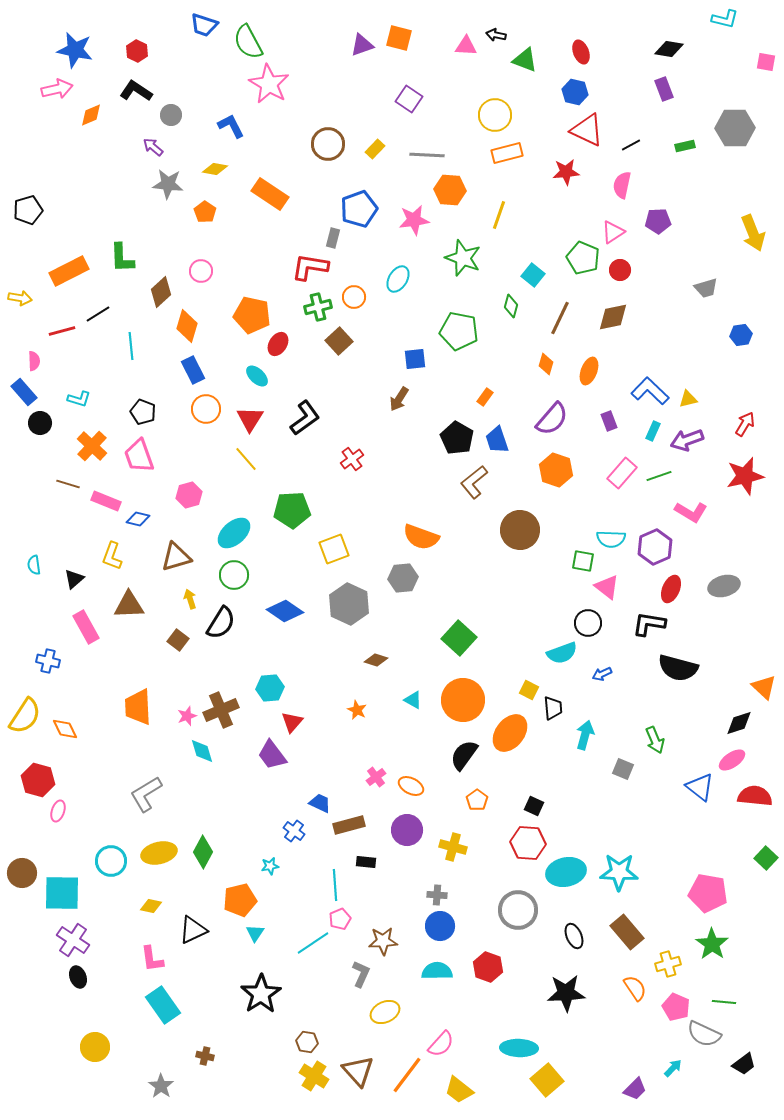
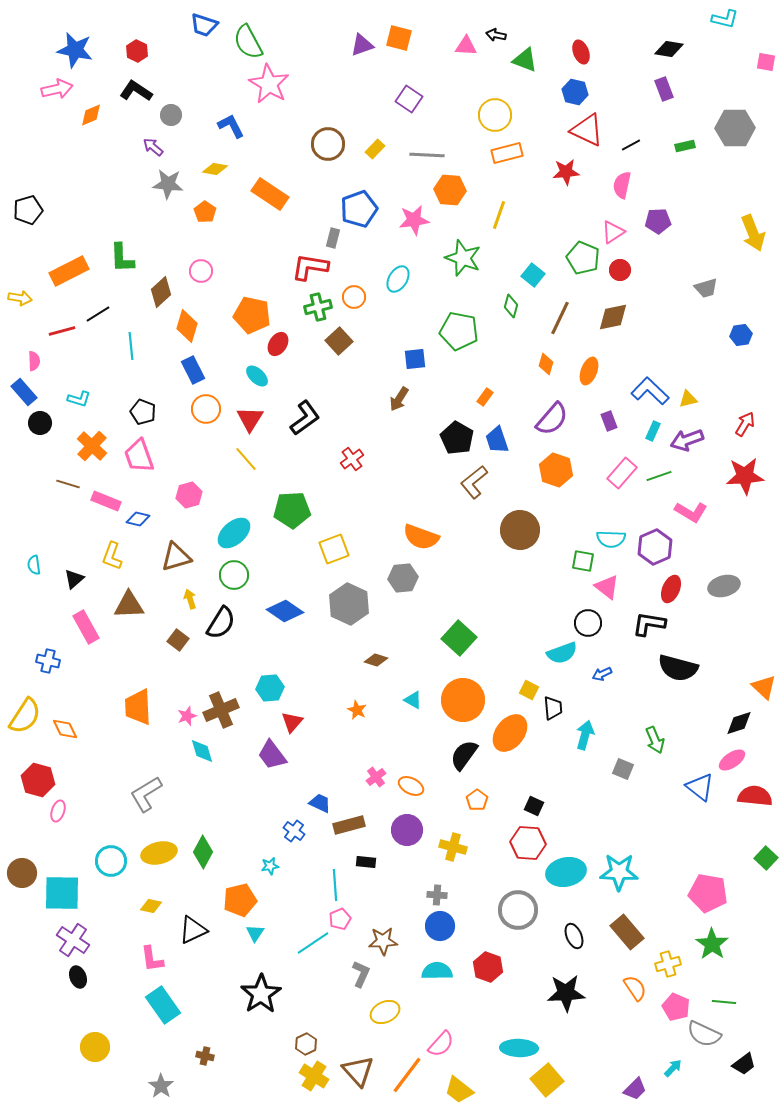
red star at (745, 476): rotated 9 degrees clockwise
brown hexagon at (307, 1042): moved 1 px left, 2 px down; rotated 25 degrees clockwise
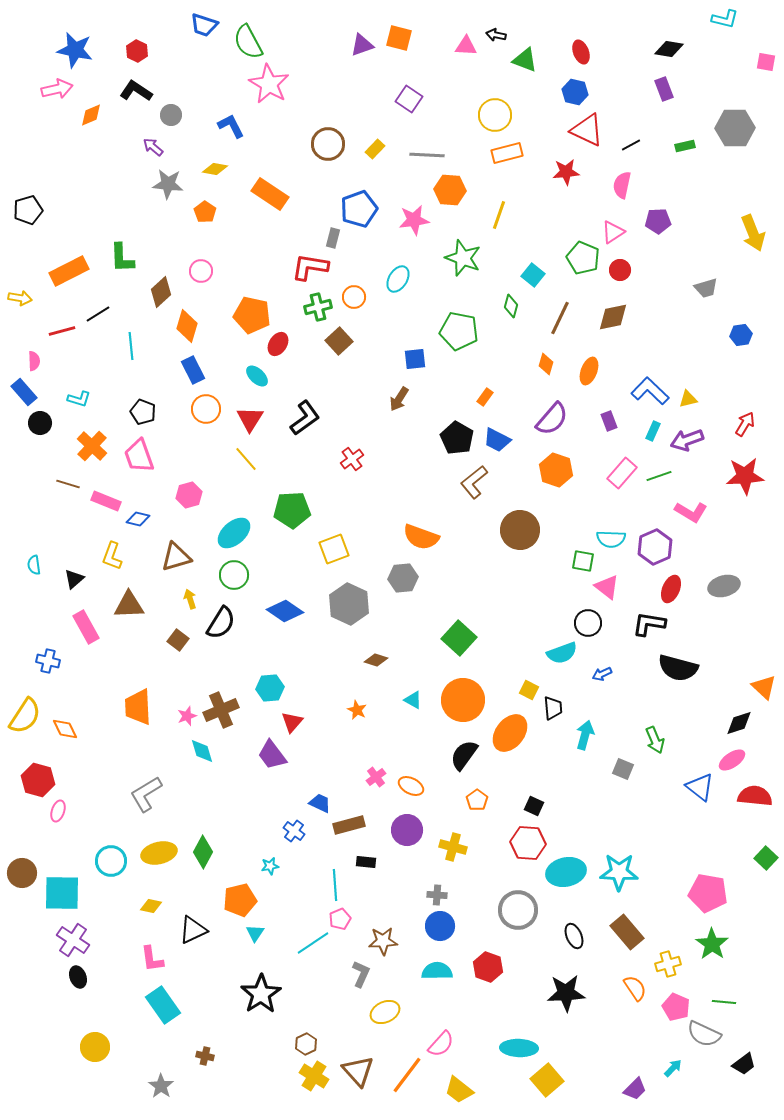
blue trapezoid at (497, 440): rotated 44 degrees counterclockwise
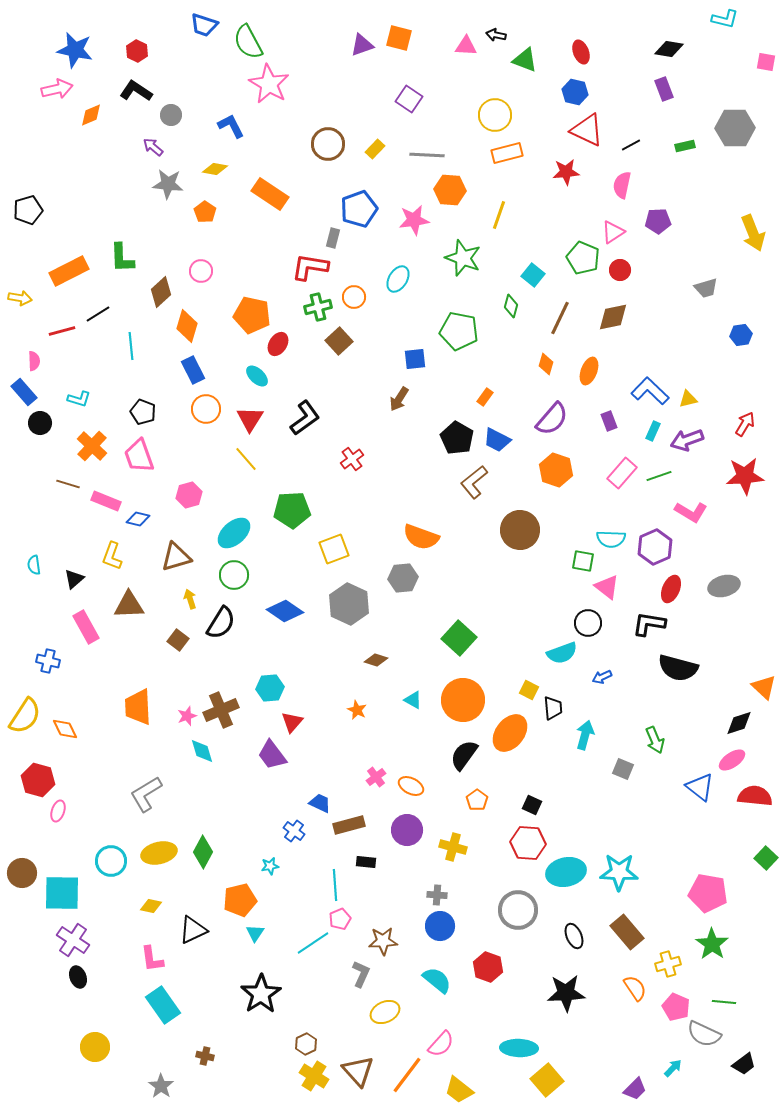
blue arrow at (602, 674): moved 3 px down
black square at (534, 806): moved 2 px left, 1 px up
cyan semicircle at (437, 971): moved 9 px down; rotated 40 degrees clockwise
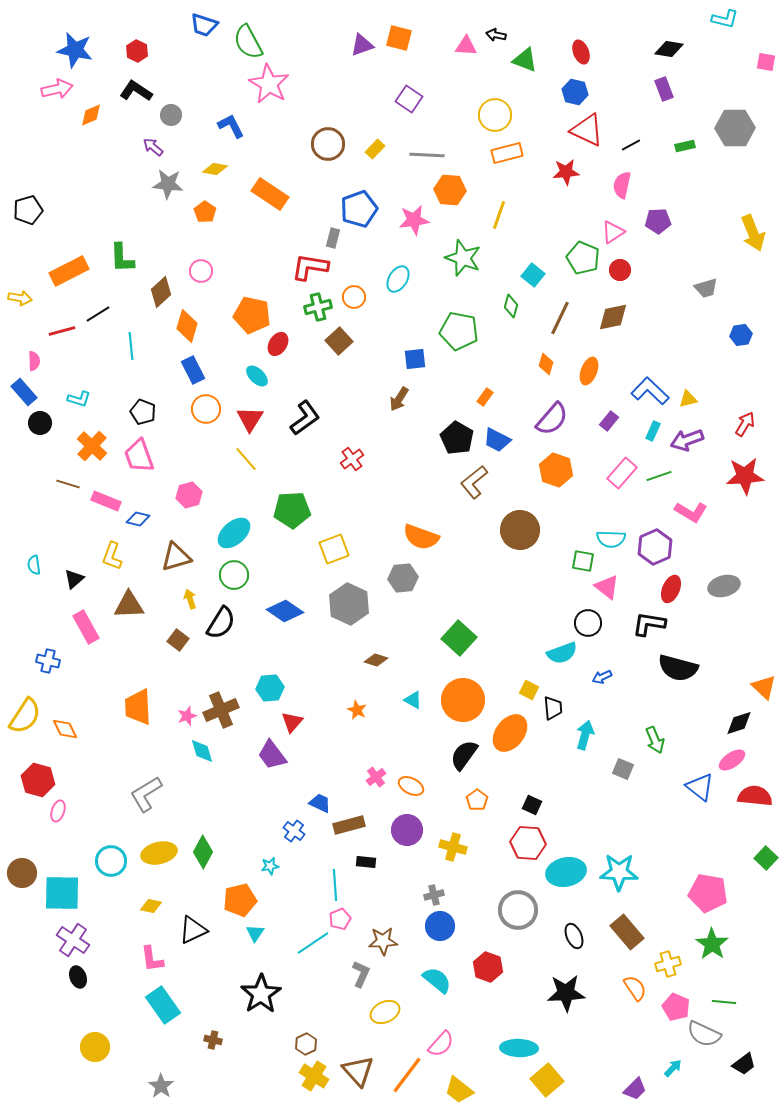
purple rectangle at (609, 421): rotated 60 degrees clockwise
gray cross at (437, 895): moved 3 px left; rotated 18 degrees counterclockwise
brown cross at (205, 1056): moved 8 px right, 16 px up
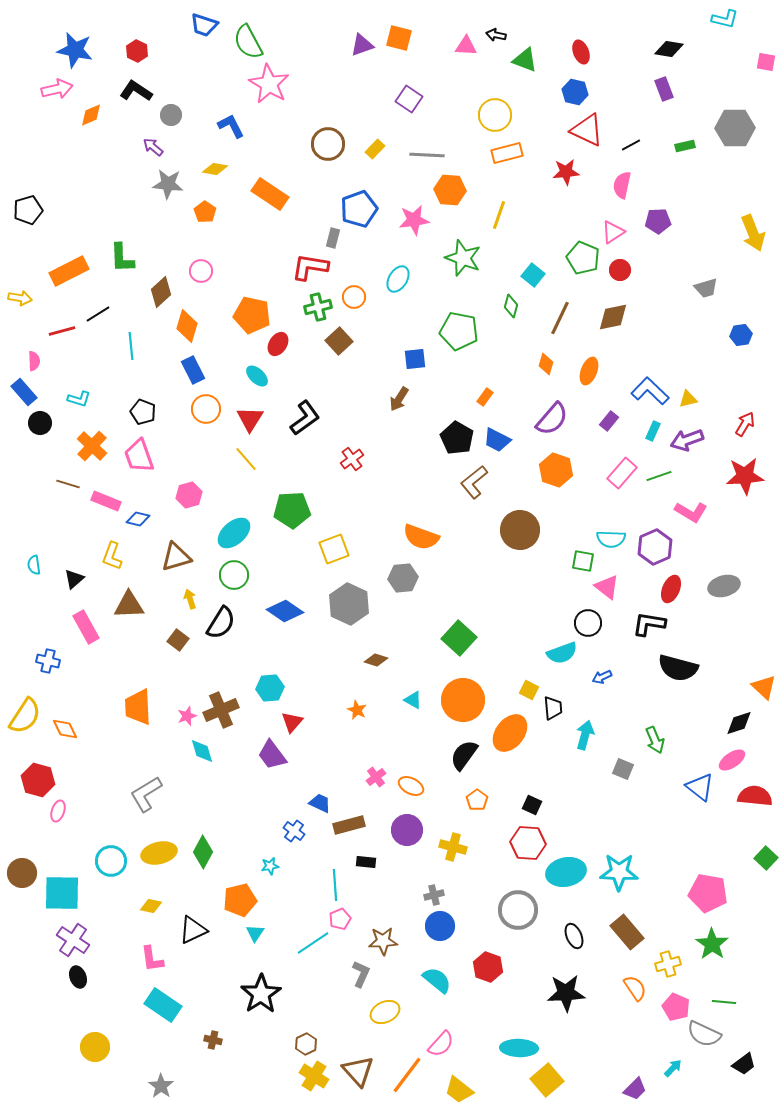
cyan rectangle at (163, 1005): rotated 21 degrees counterclockwise
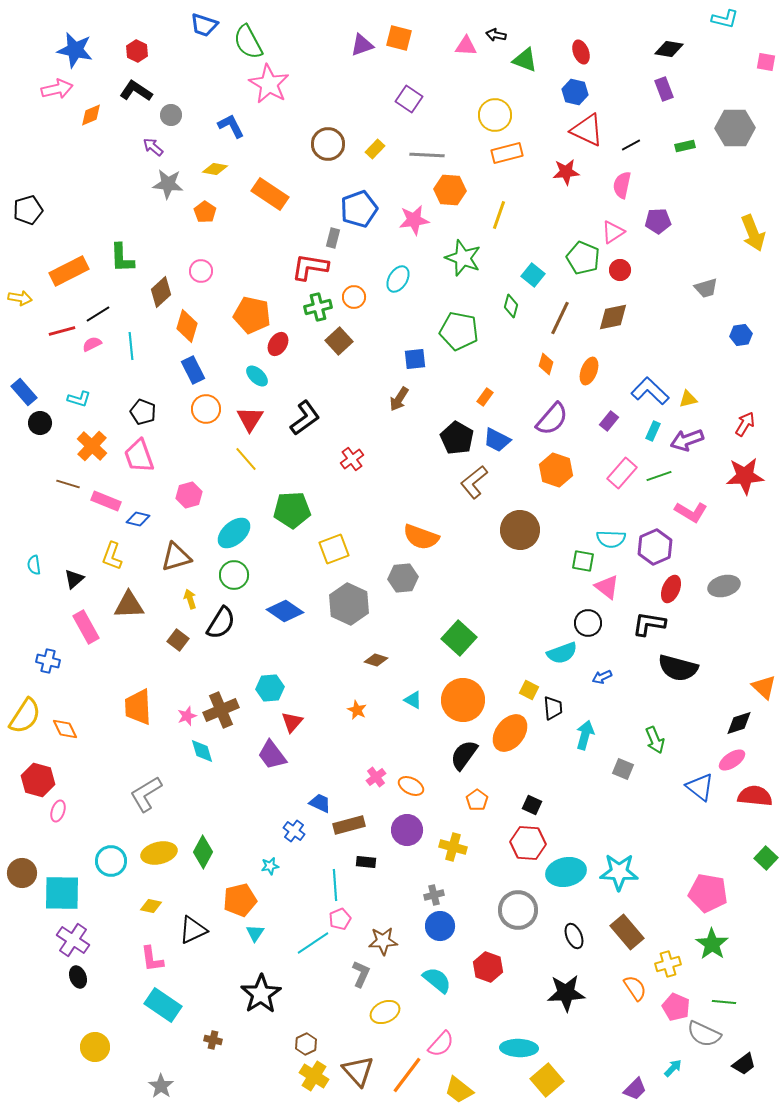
pink semicircle at (34, 361): moved 58 px right, 17 px up; rotated 114 degrees counterclockwise
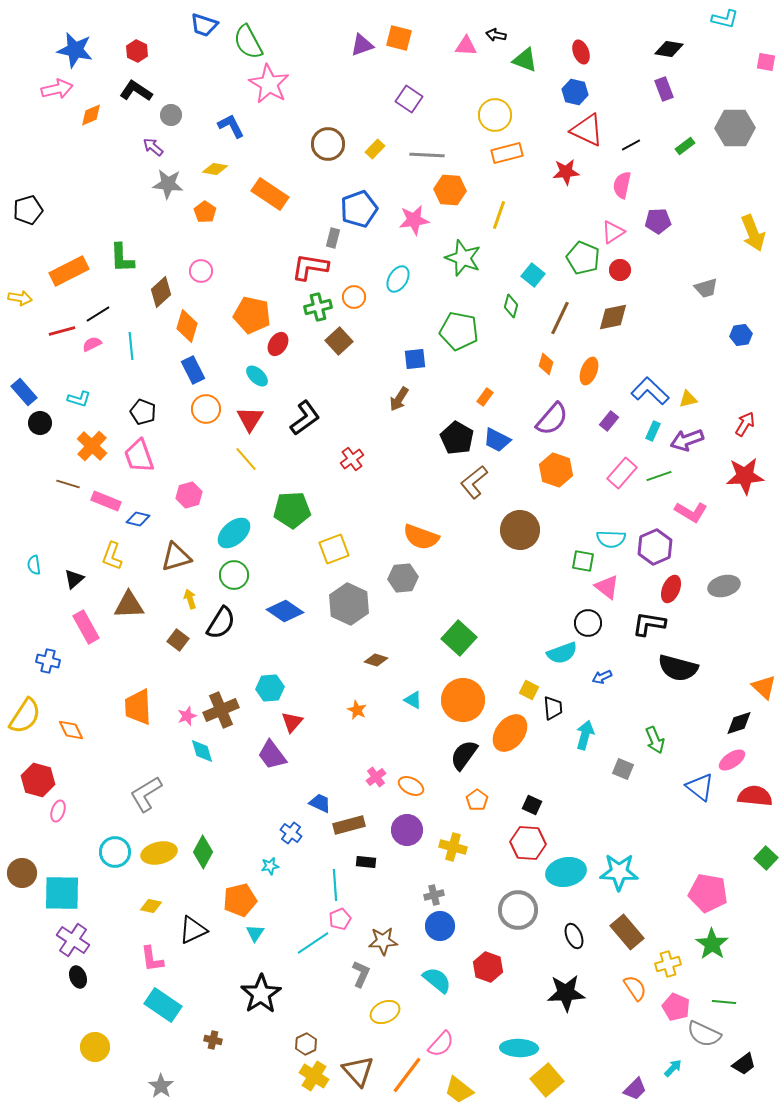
green rectangle at (685, 146): rotated 24 degrees counterclockwise
orange diamond at (65, 729): moved 6 px right, 1 px down
blue cross at (294, 831): moved 3 px left, 2 px down
cyan circle at (111, 861): moved 4 px right, 9 px up
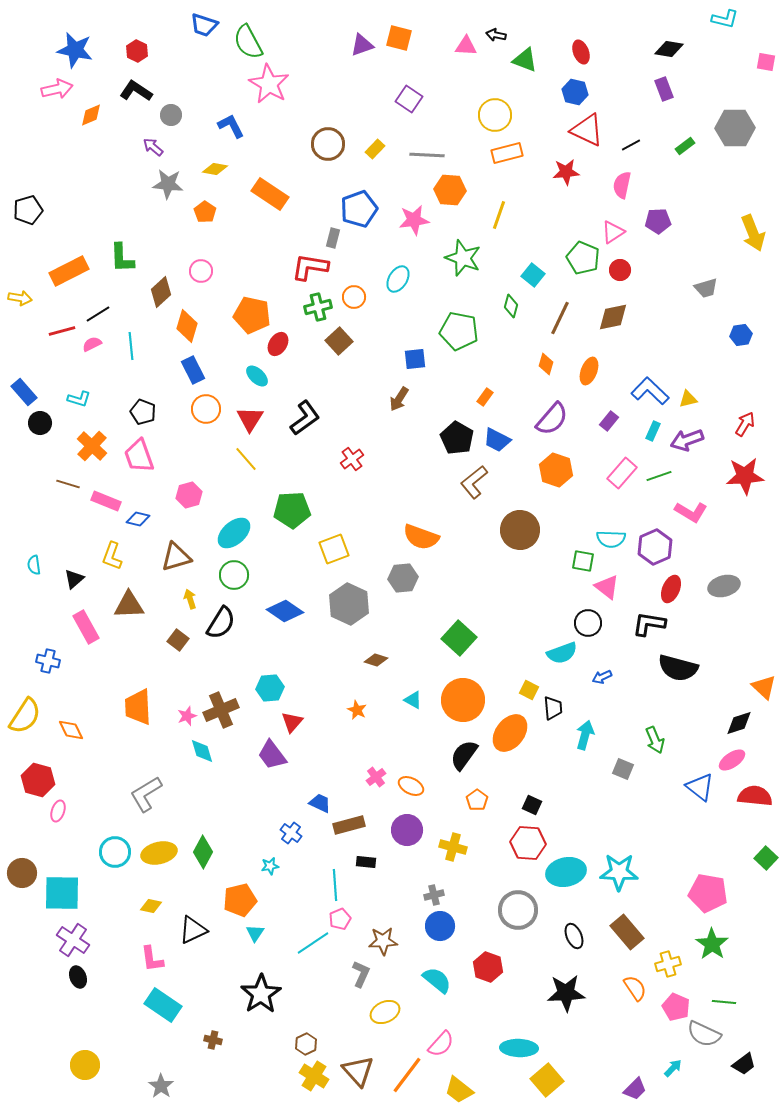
yellow circle at (95, 1047): moved 10 px left, 18 px down
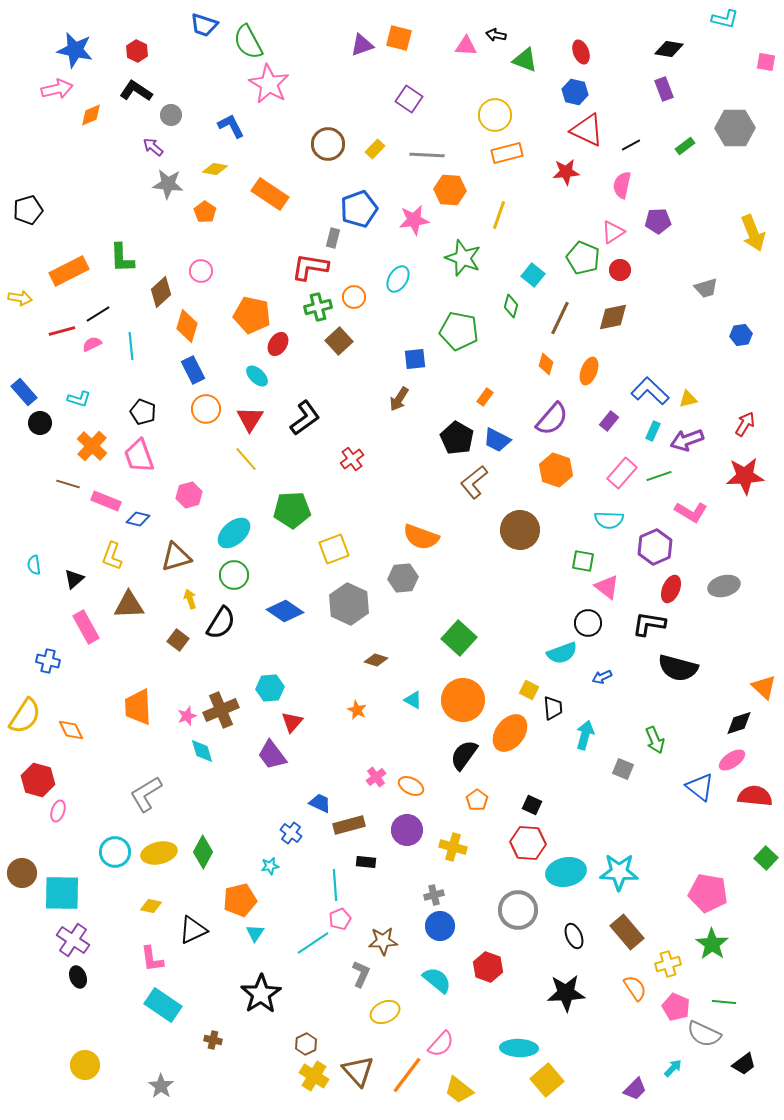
cyan semicircle at (611, 539): moved 2 px left, 19 px up
